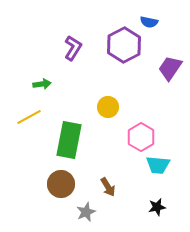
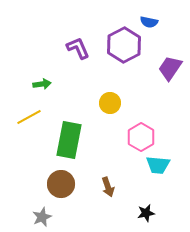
purple L-shape: moved 5 px right; rotated 55 degrees counterclockwise
yellow circle: moved 2 px right, 4 px up
brown arrow: rotated 12 degrees clockwise
black star: moved 11 px left, 6 px down
gray star: moved 44 px left, 5 px down
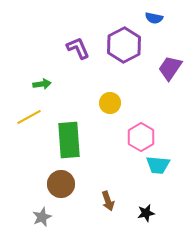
blue semicircle: moved 5 px right, 4 px up
green rectangle: rotated 15 degrees counterclockwise
brown arrow: moved 14 px down
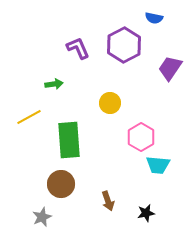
green arrow: moved 12 px right
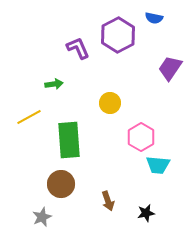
purple hexagon: moved 6 px left, 10 px up
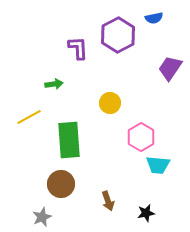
blue semicircle: rotated 24 degrees counterclockwise
purple L-shape: rotated 20 degrees clockwise
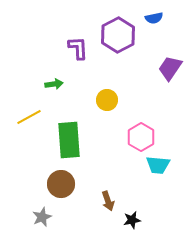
yellow circle: moved 3 px left, 3 px up
black star: moved 14 px left, 7 px down
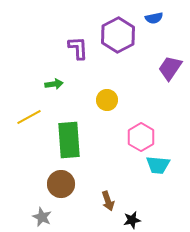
gray star: rotated 24 degrees counterclockwise
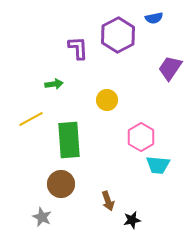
yellow line: moved 2 px right, 2 px down
